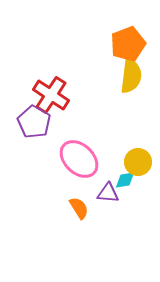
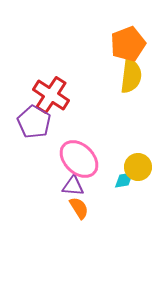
yellow circle: moved 5 px down
cyan diamond: moved 1 px left
purple triangle: moved 35 px left, 7 px up
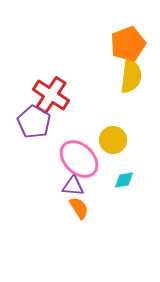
yellow circle: moved 25 px left, 27 px up
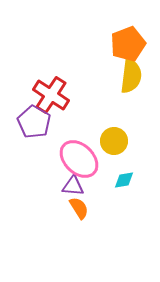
yellow circle: moved 1 px right, 1 px down
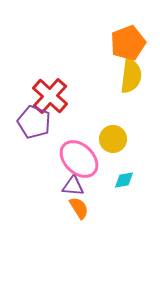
orange pentagon: moved 1 px up
red cross: moved 1 px left, 1 px down; rotated 9 degrees clockwise
purple pentagon: rotated 8 degrees counterclockwise
yellow circle: moved 1 px left, 2 px up
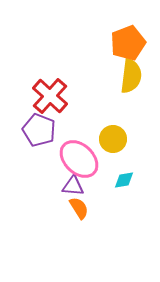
purple pentagon: moved 5 px right, 8 px down
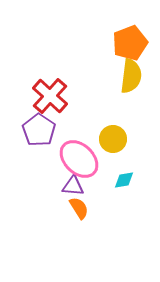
orange pentagon: moved 2 px right
purple pentagon: rotated 12 degrees clockwise
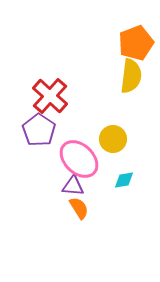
orange pentagon: moved 6 px right
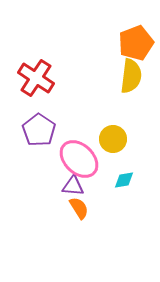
red cross: moved 14 px left, 18 px up; rotated 9 degrees counterclockwise
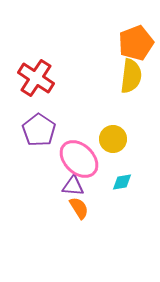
cyan diamond: moved 2 px left, 2 px down
